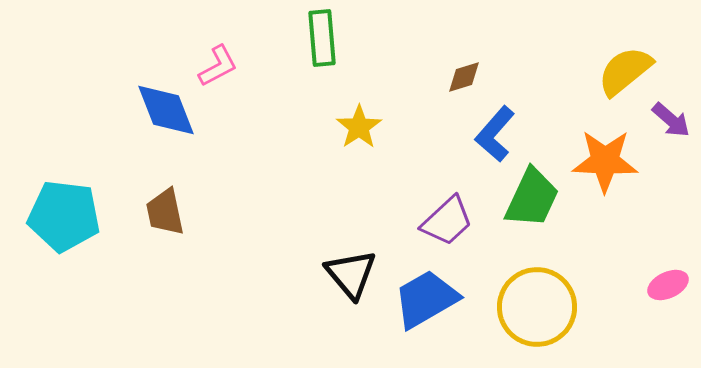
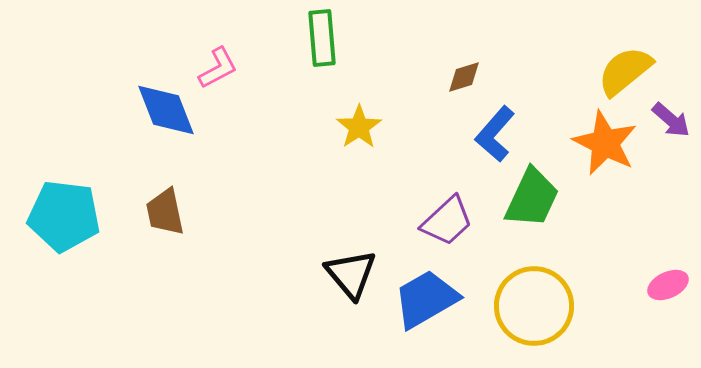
pink L-shape: moved 2 px down
orange star: moved 18 px up; rotated 24 degrees clockwise
yellow circle: moved 3 px left, 1 px up
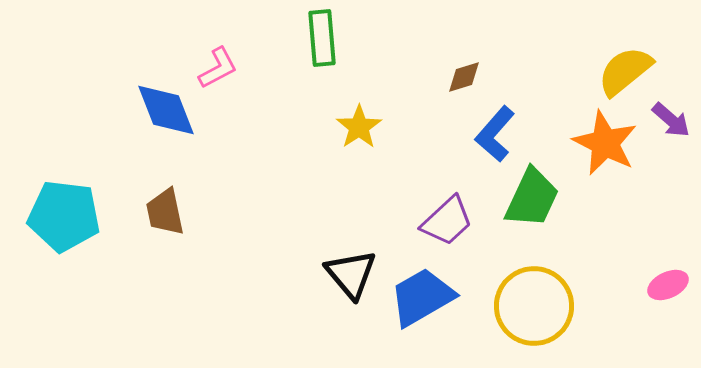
blue trapezoid: moved 4 px left, 2 px up
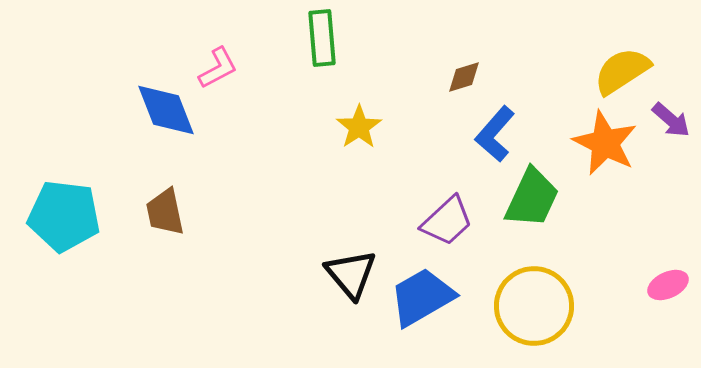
yellow semicircle: moved 3 px left; rotated 6 degrees clockwise
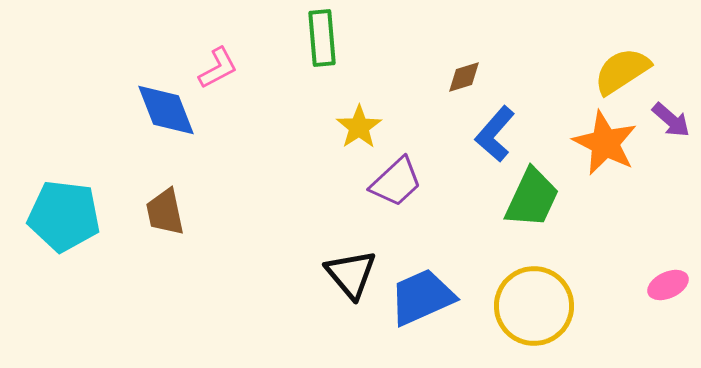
purple trapezoid: moved 51 px left, 39 px up
blue trapezoid: rotated 6 degrees clockwise
